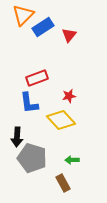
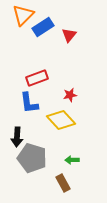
red star: moved 1 px right, 1 px up
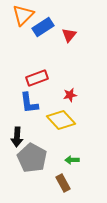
gray pentagon: rotated 12 degrees clockwise
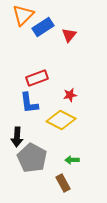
yellow diamond: rotated 20 degrees counterclockwise
